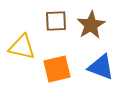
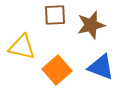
brown square: moved 1 px left, 6 px up
brown star: rotated 16 degrees clockwise
orange square: moved 1 px down; rotated 28 degrees counterclockwise
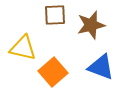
yellow triangle: moved 1 px right, 1 px down
orange square: moved 4 px left, 2 px down
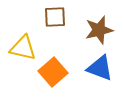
brown square: moved 2 px down
brown star: moved 8 px right, 5 px down
blue triangle: moved 1 px left, 1 px down
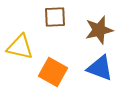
yellow triangle: moved 3 px left, 1 px up
orange square: rotated 20 degrees counterclockwise
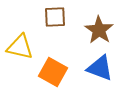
brown star: rotated 24 degrees counterclockwise
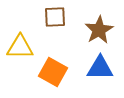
brown star: rotated 8 degrees clockwise
yellow triangle: rotated 12 degrees counterclockwise
blue triangle: rotated 20 degrees counterclockwise
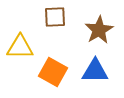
blue triangle: moved 5 px left, 3 px down
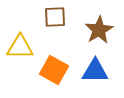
orange square: moved 1 px right, 2 px up
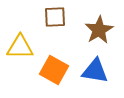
blue triangle: rotated 8 degrees clockwise
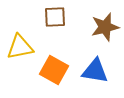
brown star: moved 6 px right, 3 px up; rotated 16 degrees clockwise
yellow triangle: rotated 12 degrees counterclockwise
